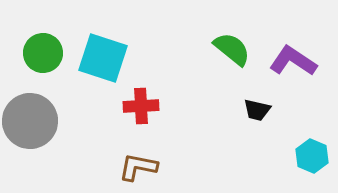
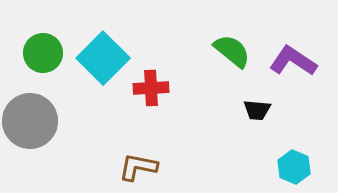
green semicircle: moved 2 px down
cyan square: rotated 27 degrees clockwise
red cross: moved 10 px right, 18 px up
black trapezoid: rotated 8 degrees counterclockwise
cyan hexagon: moved 18 px left, 11 px down
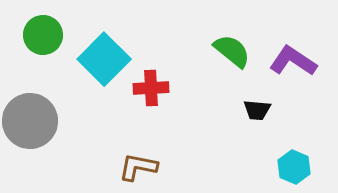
green circle: moved 18 px up
cyan square: moved 1 px right, 1 px down
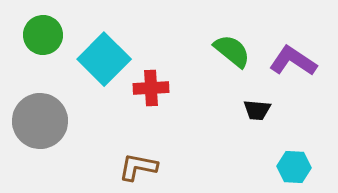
gray circle: moved 10 px right
cyan hexagon: rotated 20 degrees counterclockwise
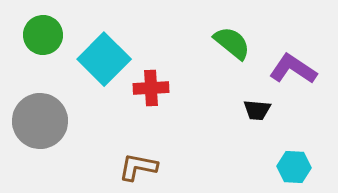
green semicircle: moved 8 px up
purple L-shape: moved 8 px down
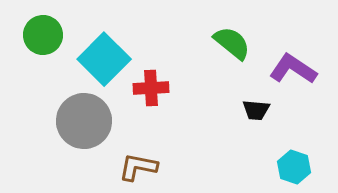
black trapezoid: moved 1 px left
gray circle: moved 44 px right
cyan hexagon: rotated 16 degrees clockwise
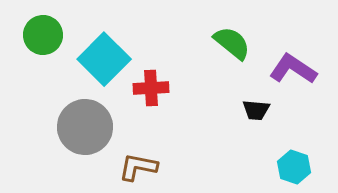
gray circle: moved 1 px right, 6 px down
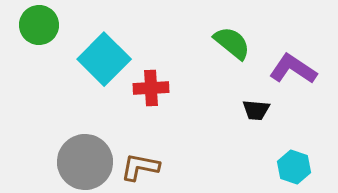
green circle: moved 4 px left, 10 px up
gray circle: moved 35 px down
brown L-shape: moved 2 px right
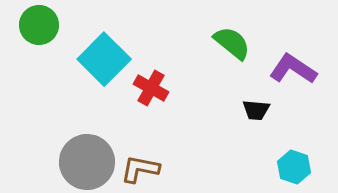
red cross: rotated 32 degrees clockwise
gray circle: moved 2 px right
brown L-shape: moved 2 px down
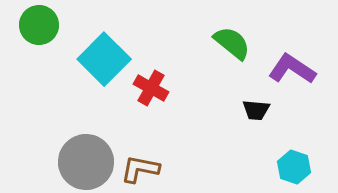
purple L-shape: moved 1 px left
gray circle: moved 1 px left
